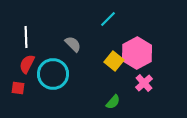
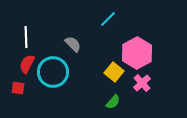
yellow square: moved 11 px down
cyan circle: moved 2 px up
pink cross: moved 2 px left
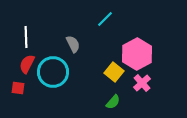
cyan line: moved 3 px left
gray semicircle: rotated 18 degrees clockwise
pink hexagon: moved 1 px down
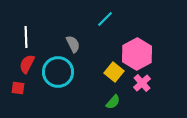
cyan circle: moved 5 px right
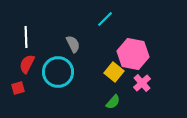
pink hexagon: moved 4 px left; rotated 20 degrees counterclockwise
red square: rotated 24 degrees counterclockwise
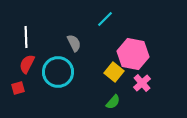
gray semicircle: moved 1 px right, 1 px up
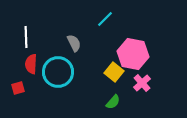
red semicircle: moved 4 px right; rotated 24 degrees counterclockwise
